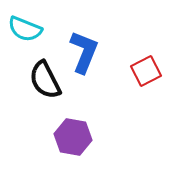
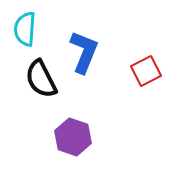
cyan semicircle: rotated 72 degrees clockwise
black semicircle: moved 4 px left, 1 px up
purple hexagon: rotated 9 degrees clockwise
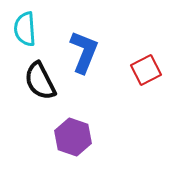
cyan semicircle: rotated 8 degrees counterclockwise
red square: moved 1 px up
black semicircle: moved 1 px left, 2 px down
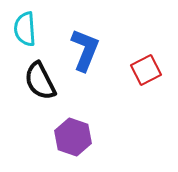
blue L-shape: moved 1 px right, 2 px up
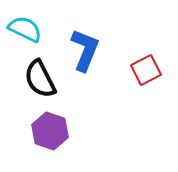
cyan semicircle: rotated 120 degrees clockwise
black semicircle: moved 2 px up
purple hexagon: moved 23 px left, 6 px up
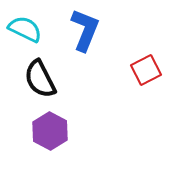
blue L-shape: moved 20 px up
purple hexagon: rotated 9 degrees clockwise
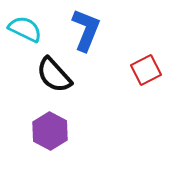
blue L-shape: moved 1 px right
black semicircle: moved 14 px right, 4 px up; rotated 15 degrees counterclockwise
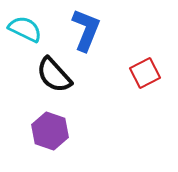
red square: moved 1 px left, 3 px down
purple hexagon: rotated 9 degrees counterclockwise
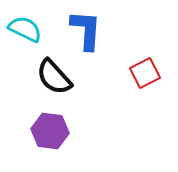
blue L-shape: rotated 18 degrees counterclockwise
black semicircle: moved 2 px down
purple hexagon: rotated 12 degrees counterclockwise
